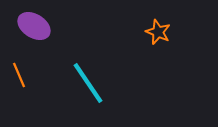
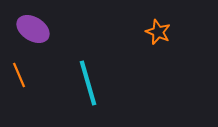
purple ellipse: moved 1 px left, 3 px down
cyan line: rotated 18 degrees clockwise
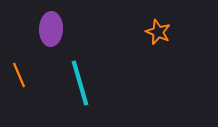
purple ellipse: moved 18 px right; rotated 60 degrees clockwise
cyan line: moved 8 px left
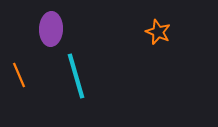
cyan line: moved 4 px left, 7 px up
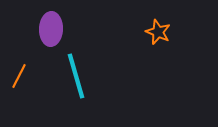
orange line: moved 1 px down; rotated 50 degrees clockwise
